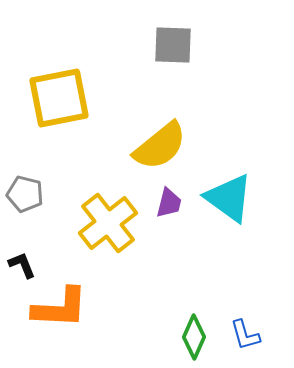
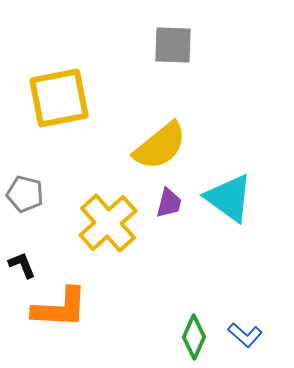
yellow cross: rotated 4 degrees counterclockwise
blue L-shape: rotated 32 degrees counterclockwise
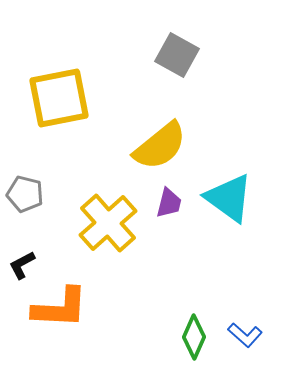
gray square: moved 4 px right, 10 px down; rotated 27 degrees clockwise
black L-shape: rotated 96 degrees counterclockwise
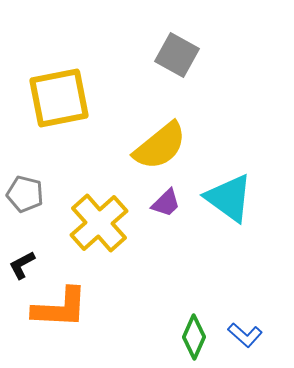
purple trapezoid: moved 3 px left; rotated 32 degrees clockwise
yellow cross: moved 9 px left
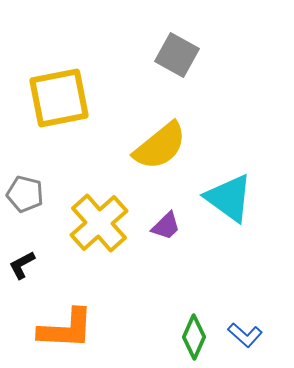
purple trapezoid: moved 23 px down
orange L-shape: moved 6 px right, 21 px down
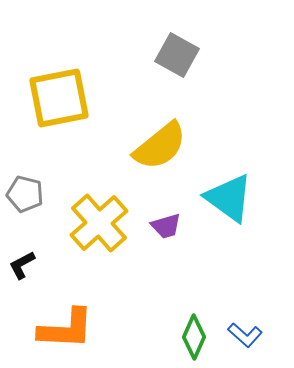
purple trapezoid: rotated 28 degrees clockwise
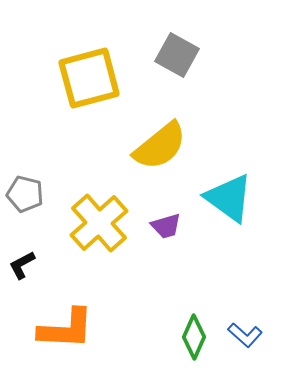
yellow square: moved 30 px right, 20 px up; rotated 4 degrees counterclockwise
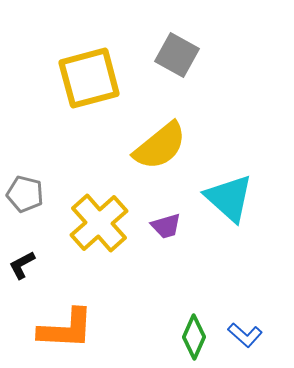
cyan triangle: rotated 6 degrees clockwise
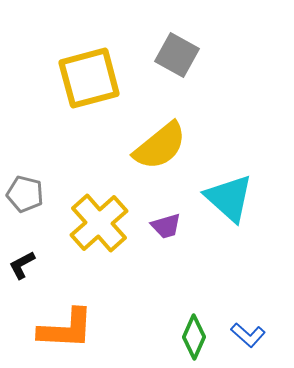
blue L-shape: moved 3 px right
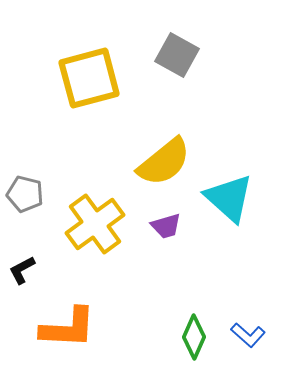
yellow semicircle: moved 4 px right, 16 px down
yellow cross: moved 4 px left, 1 px down; rotated 6 degrees clockwise
black L-shape: moved 5 px down
orange L-shape: moved 2 px right, 1 px up
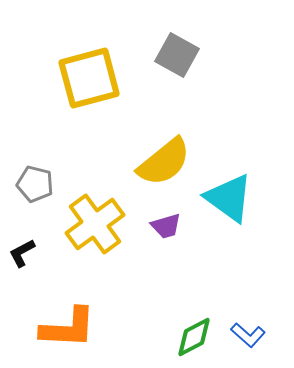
gray pentagon: moved 10 px right, 10 px up
cyan triangle: rotated 6 degrees counterclockwise
black L-shape: moved 17 px up
green diamond: rotated 39 degrees clockwise
